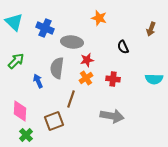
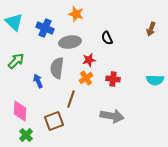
orange star: moved 23 px left, 4 px up
gray ellipse: moved 2 px left; rotated 15 degrees counterclockwise
black semicircle: moved 16 px left, 9 px up
red star: moved 2 px right
cyan semicircle: moved 1 px right, 1 px down
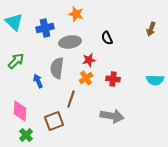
blue cross: rotated 36 degrees counterclockwise
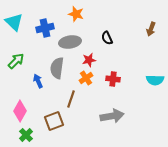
pink diamond: rotated 25 degrees clockwise
gray arrow: rotated 20 degrees counterclockwise
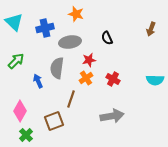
red cross: rotated 24 degrees clockwise
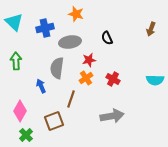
green arrow: rotated 48 degrees counterclockwise
blue arrow: moved 3 px right, 5 px down
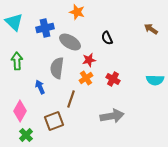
orange star: moved 1 px right, 2 px up
brown arrow: rotated 104 degrees clockwise
gray ellipse: rotated 40 degrees clockwise
green arrow: moved 1 px right
blue arrow: moved 1 px left, 1 px down
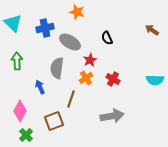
cyan triangle: moved 1 px left, 1 px down
brown arrow: moved 1 px right, 1 px down
red star: moved 1 px right; rotated 16 degrees counterclockwise
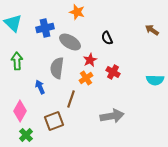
red cross: moved 7 px up
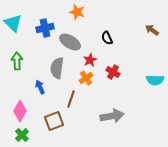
green cross: moved 4 px left
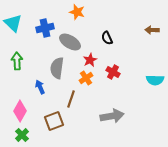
brown arrow: rotated 32 degrees counterclockwise
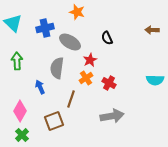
red cross: moved 4 px left, 11 px down
